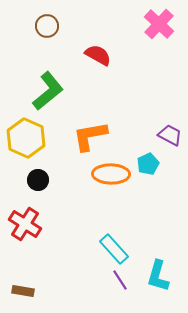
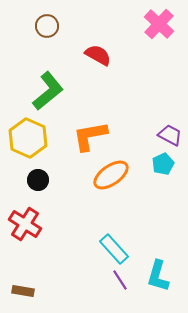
yellow hexagon: moved 2 px right
cyan pentagon: moved 15 px right
orange ellipse: moved 1 px down; rotated 36 degrees counterclockwise
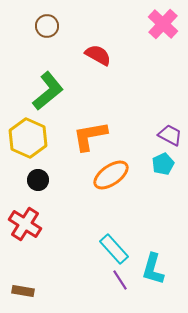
pink cross: moved 4 px right
cyan L-shape: moved 5 px left, 7 px up
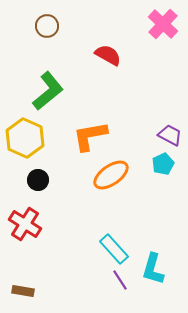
red semicircle: moved 10 px right
yellow hexagon: moved 3 px left
